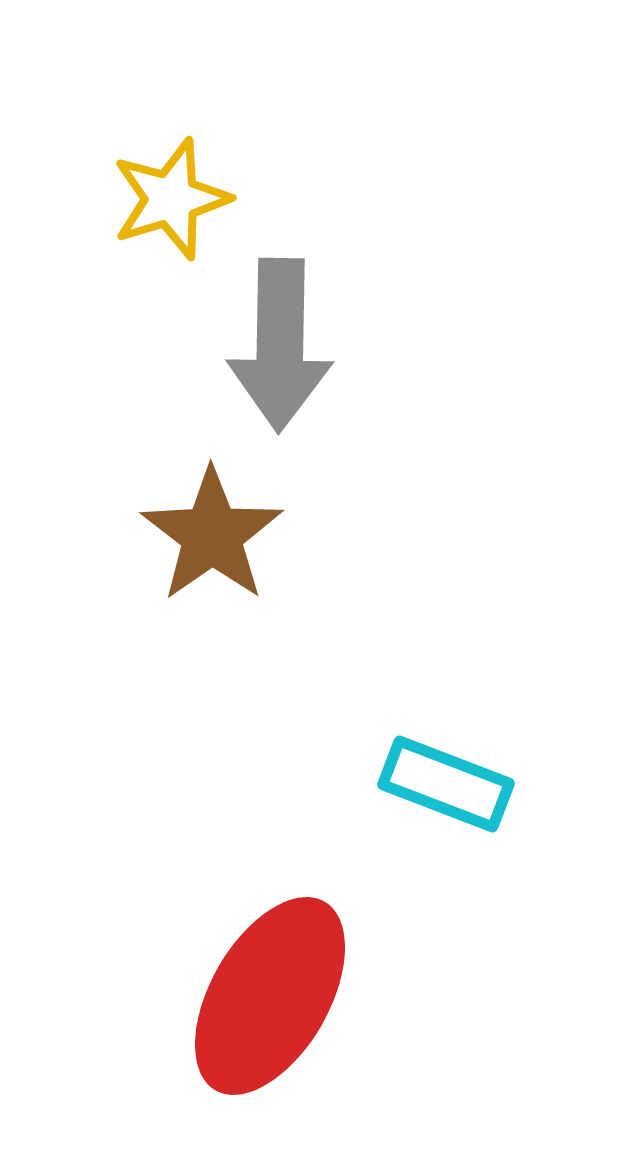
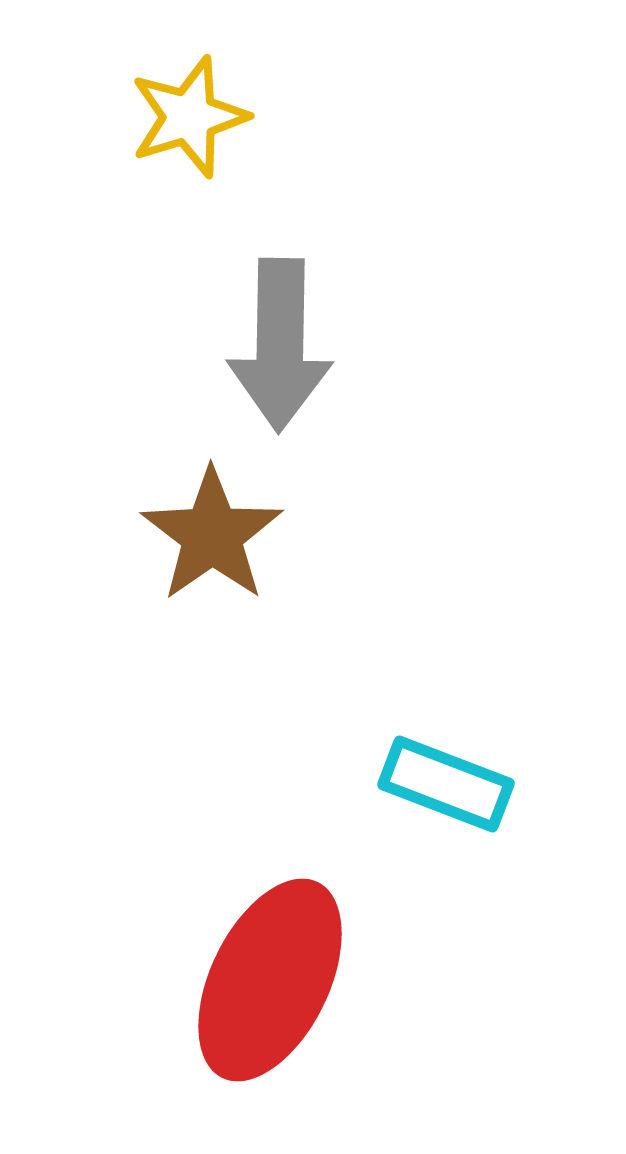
yellow star: moved 18 px right, 82 px up
red ellipse: moved 16 px up; rotated 4 degrees counterclockwise
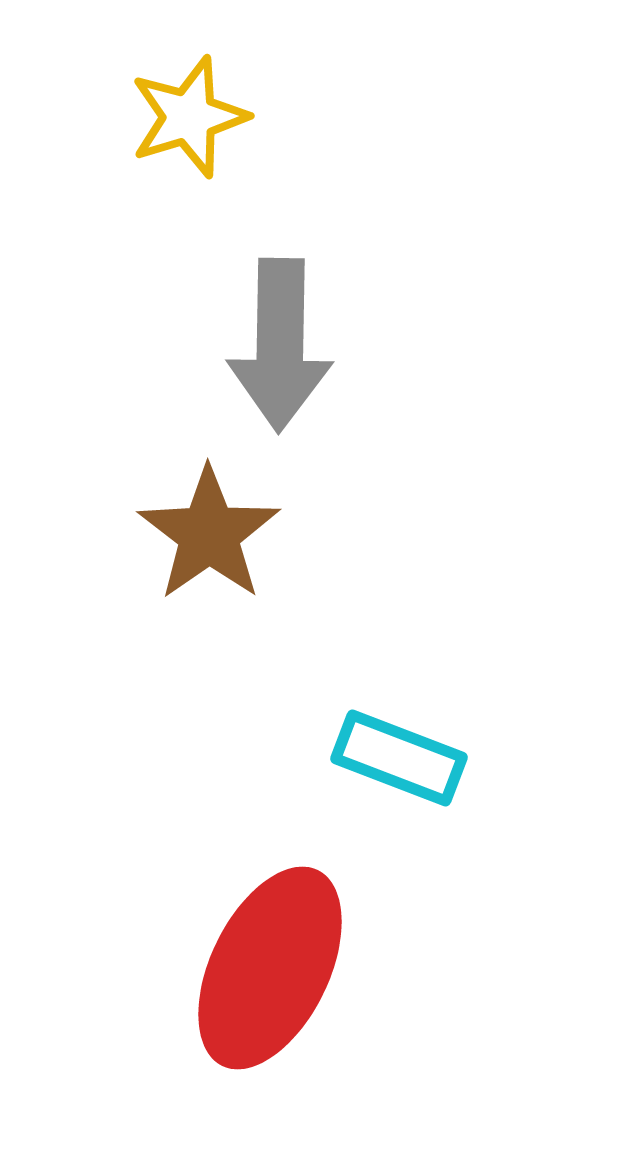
brown star: moved 3 px left, 1 px up
cyan rectangle: moved 47 px left, 26 px up
red ellipse: moved 12 px up
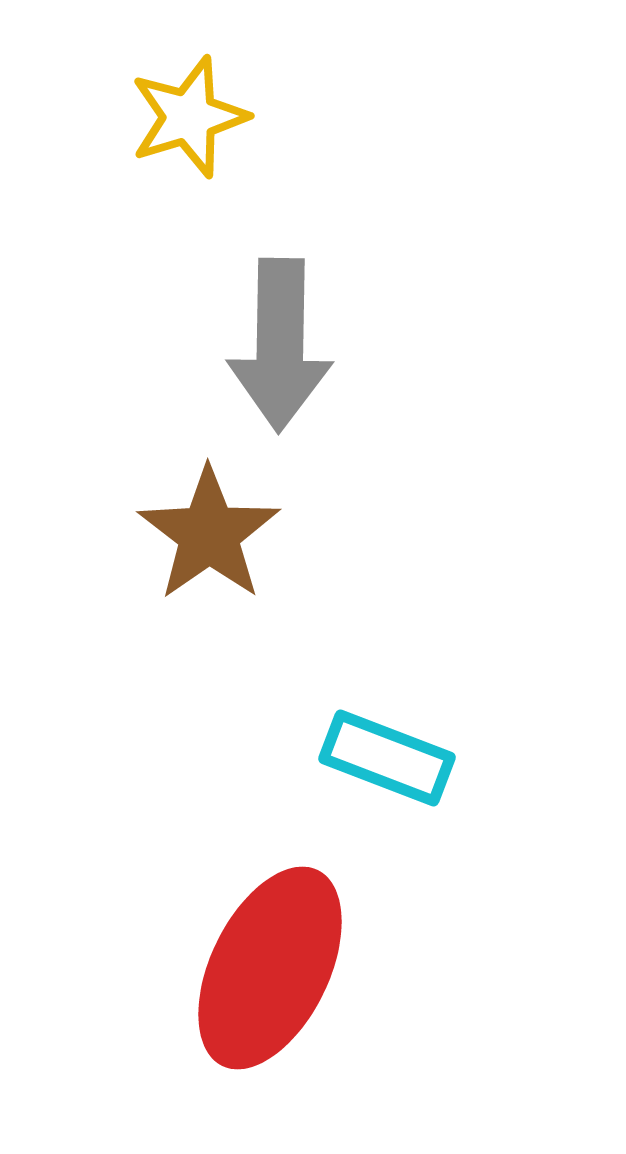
cyan rectangle: moved 12 px left
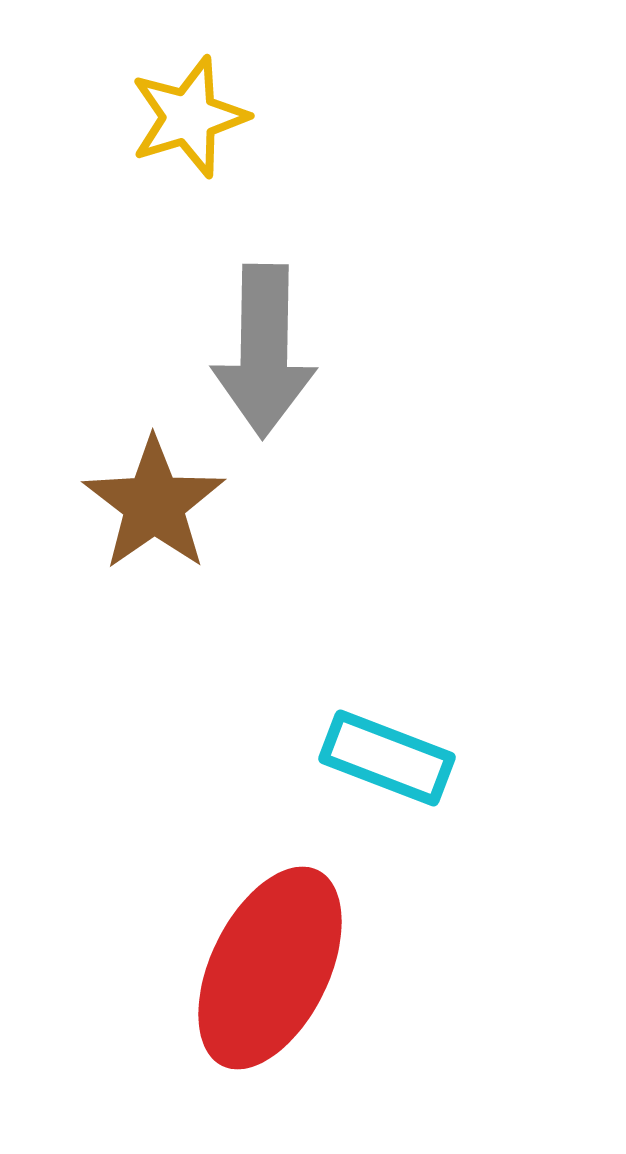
gray arrow: moved 16 px left, 6 px down
brown star: moved 55 px left, 30 px up
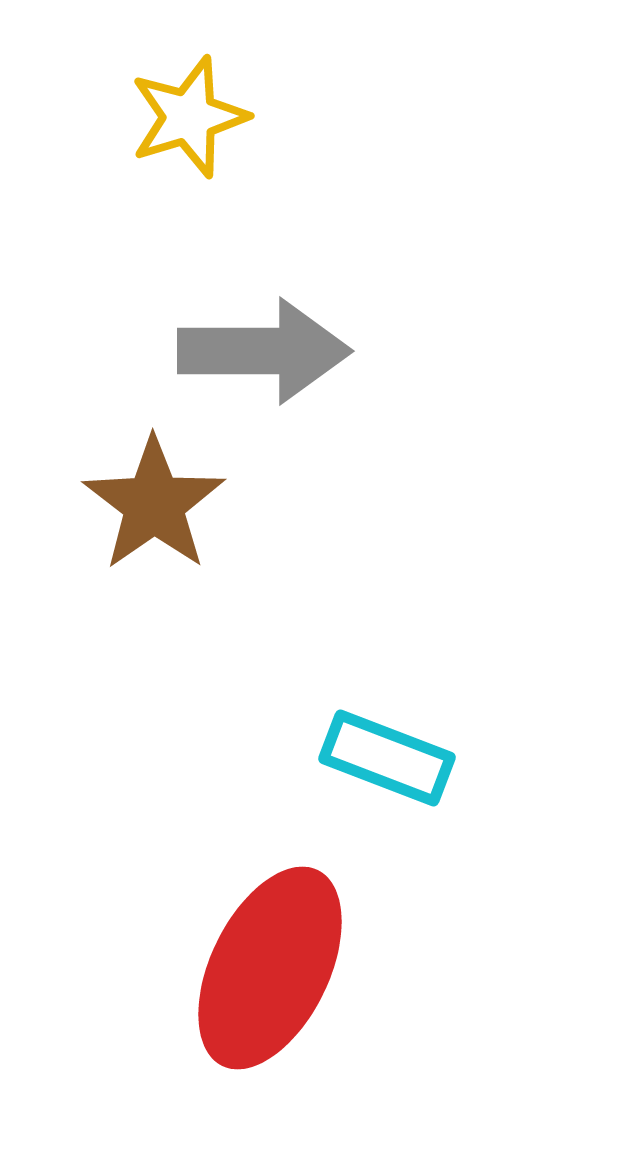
gray arrow: rotated 91 degrees counterclockwise
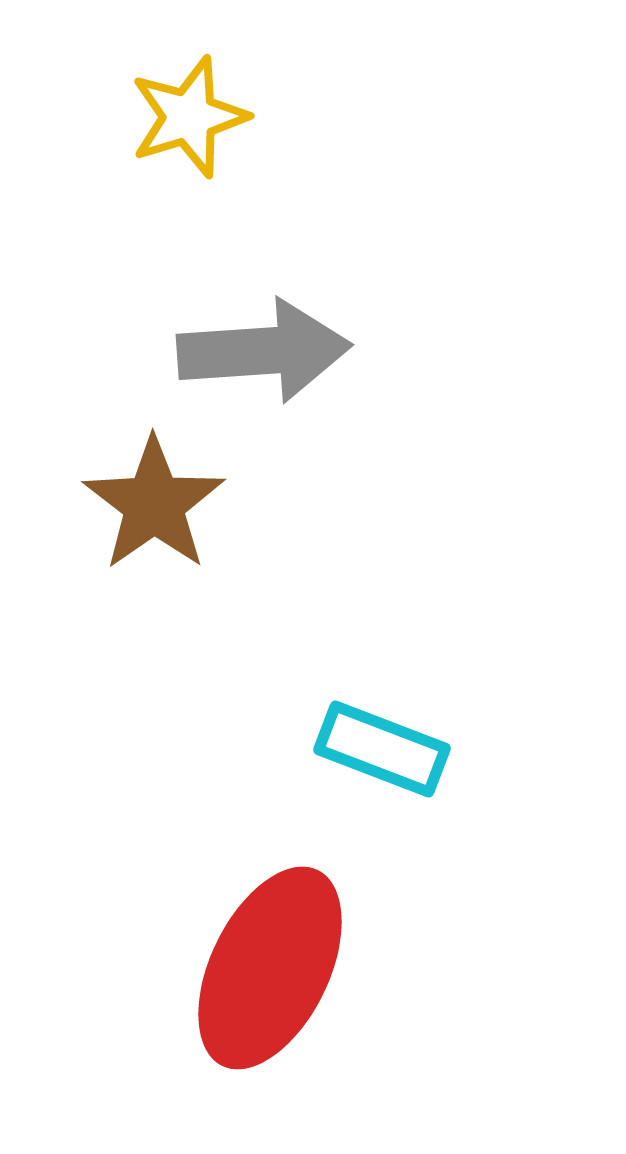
gray arrow: rotated 4 degrees counterclockwise
cyan rectangle: moved 5 px left, 9 px up
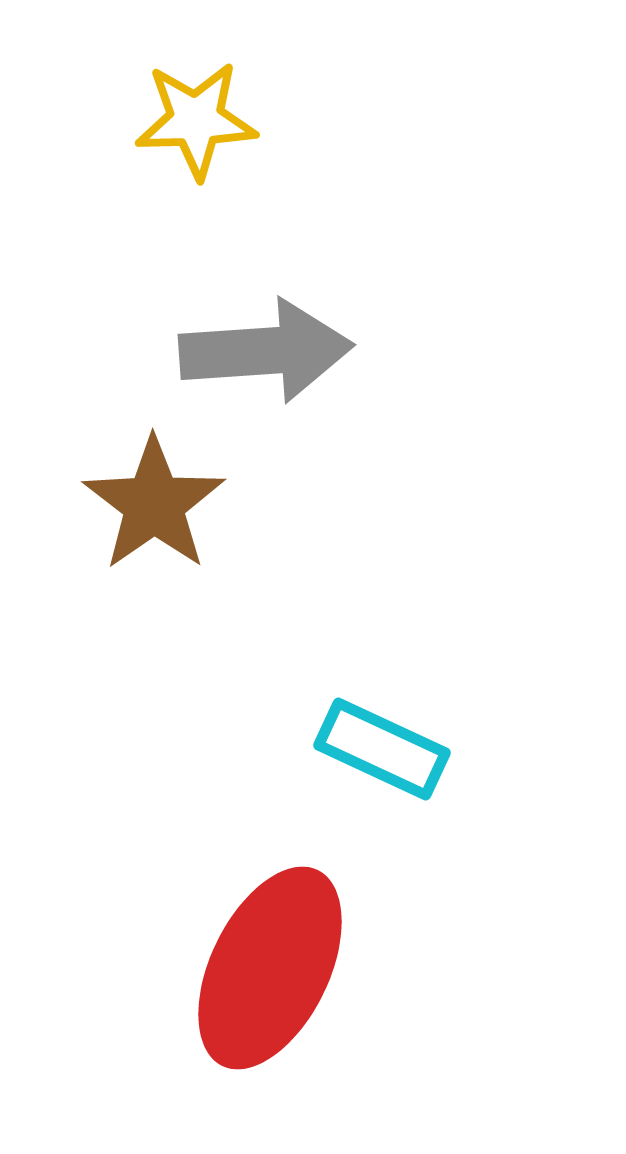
yellow star: moved 7 px right, 3 px down; rotated 15 degrees clockwise
gray arrow: moved 2 px right
cyan rectangle: rotated 4 degrees clockwise
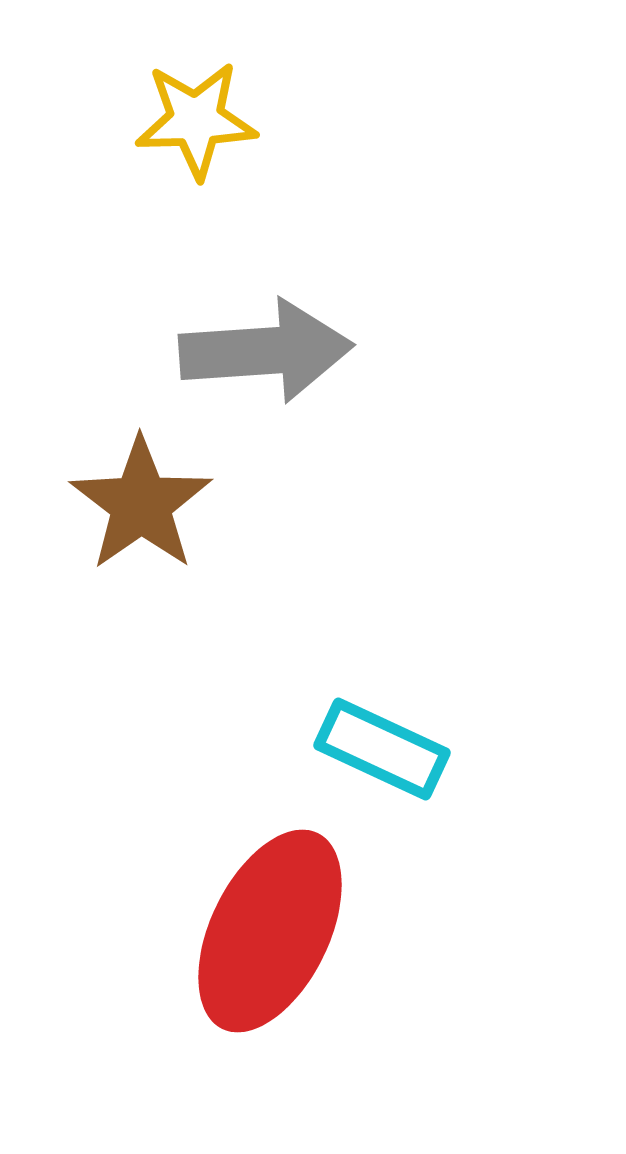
brown star: moved 13 px left
red ellipse: moved 37 px up
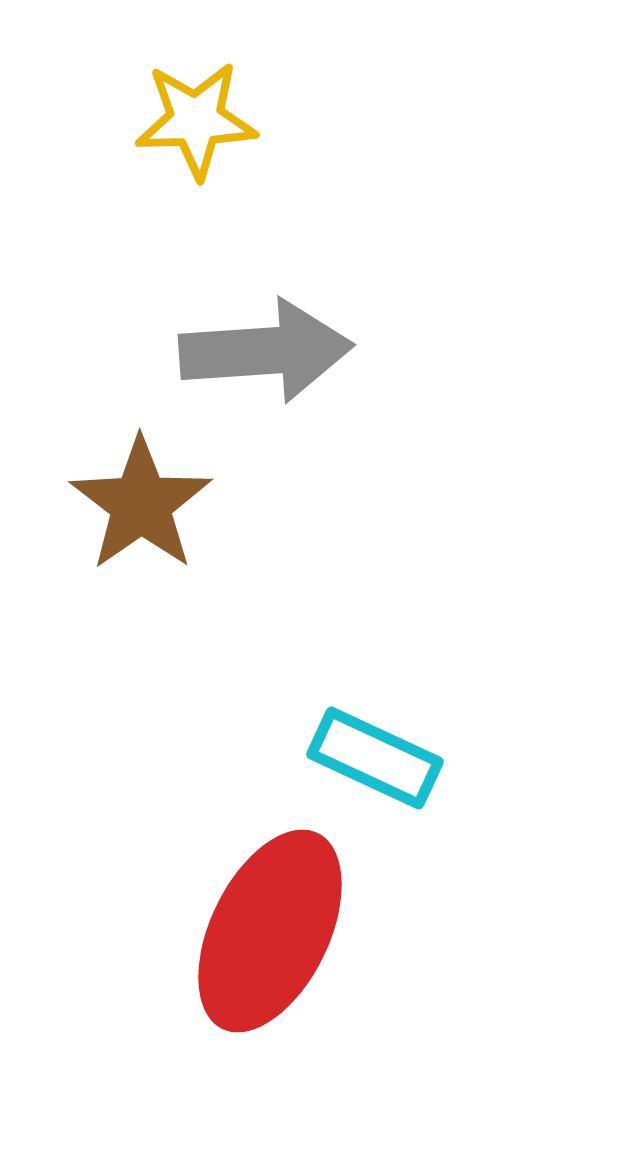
cyan rectangle: moved 7 px left, 9 px down
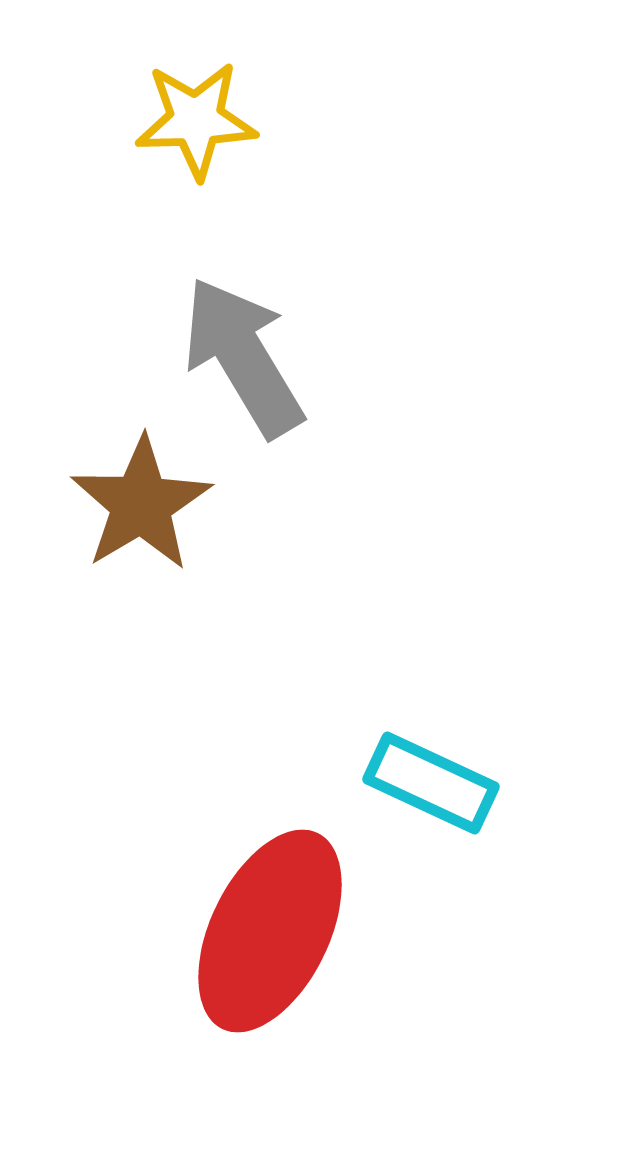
gray arrow: moved 23 px left, 6 px down; rotated 117 degrees counterclockwise
brown star: rotated 4 degrees clockwise
cyan rectangle: moved 56 px right, 25 px down
